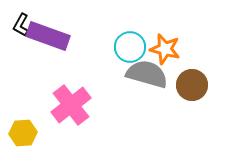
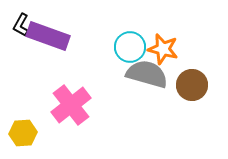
orange star: moved 2 px left
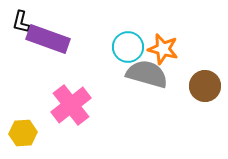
black L-shape: moved 3 px up; rotated 15 degrees counterclockwise
purple rectangle: moved 3 px down
cyan circle: moved 2 px left
brown circle: moved 13 px right, 1 px down
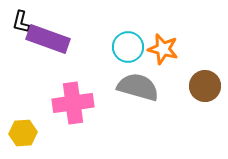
gray semicircle: moved 9 px left, 13 px down
pink cross: moved 2 px right, 2 px up; rotated 30 degrees clockwise
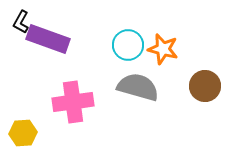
black L-shape: rotated 15 degrees clockwise
cyan circle: moved 2 px up
pink cross: moved 1 px up
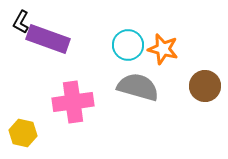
yellow hexagon: rotated 16 degrees clockwise
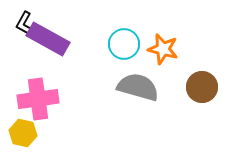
black L-shape: moved 3 px right, 1 px down
purple rectangle: rotated 9 degrees clockwise
cyan circle: moved 4 px left, 1 px up
brown circle: moved 3 px left, 1 px down
pink cross: moved 35 px left, 3 px up
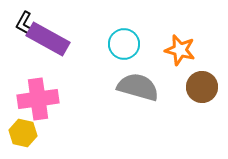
orange star: moved 17 px right, 1 px down
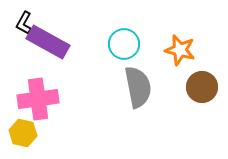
purple rectangle: moved 3 px down
gray semicircle: rotated 63 degrees clockwise
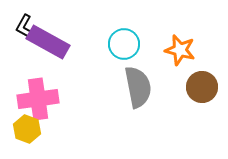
black L-shape: moved 3 px down
yellow hexagon: moved 4 px right, 4 px up; rotated 8 degrees clockwise
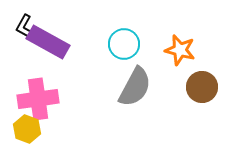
gray semicircle: moved 3 px left; rotated 39 degrees clockwise
